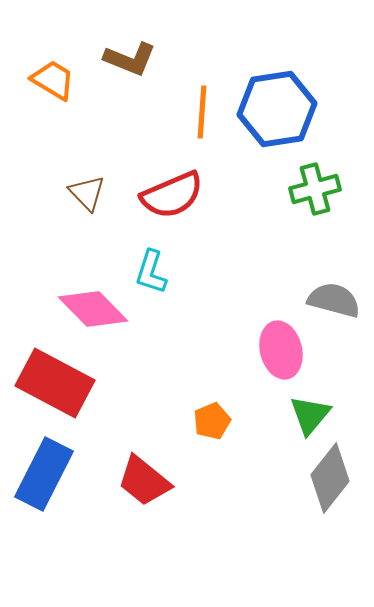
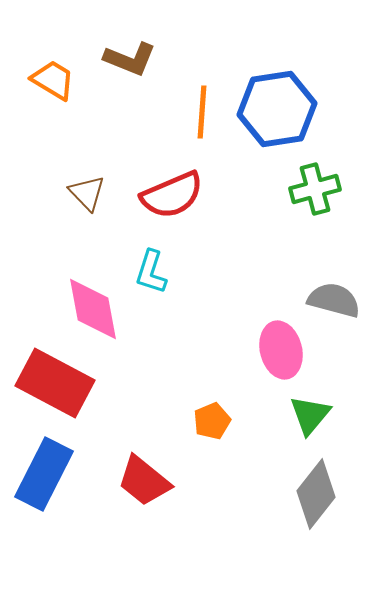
pink diamond: rotated 34 degrees clockwise
gray diamond: moved 14 px left, 16 px down
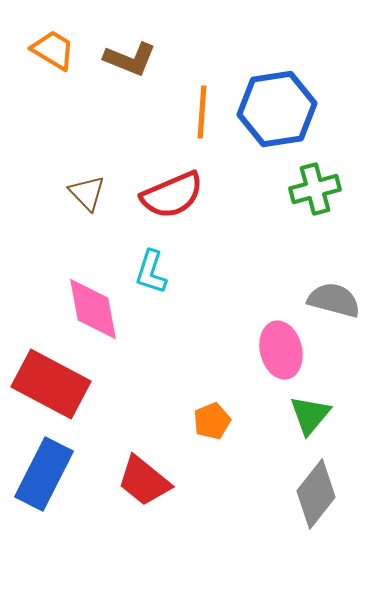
orange trapezoid: moved 30 px up
red rectangle: moved 4 px left, 1 px down
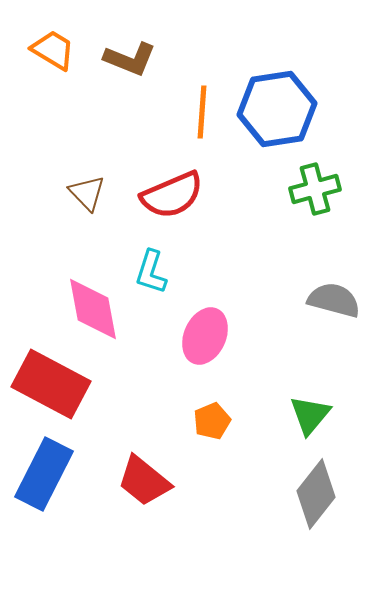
pink ellipse: moved 76 px left, 14 px up; rotated 38 degrees clockwise
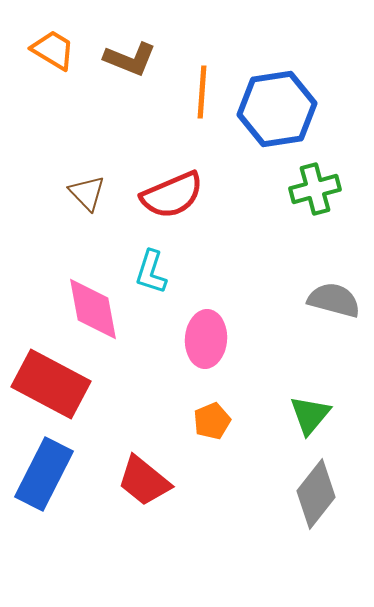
orange line: moved 20 px up
pink ellipse: moved 1 px right, 3 px down; rotated 20 degrees counterclockwise
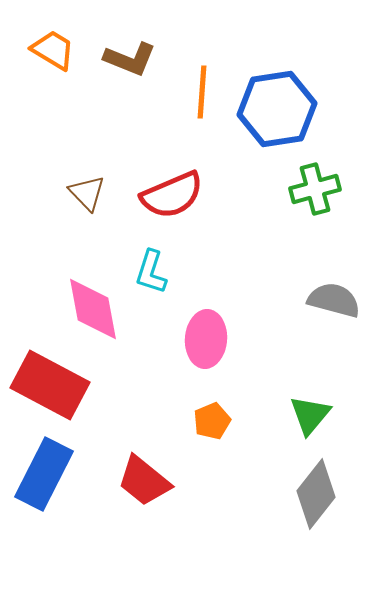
red rectangle: moved 1 px left, 1 px down
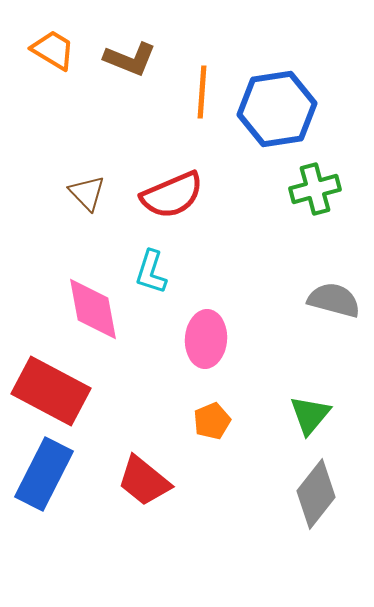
red rectangle: moved 1 px right, 6 px down
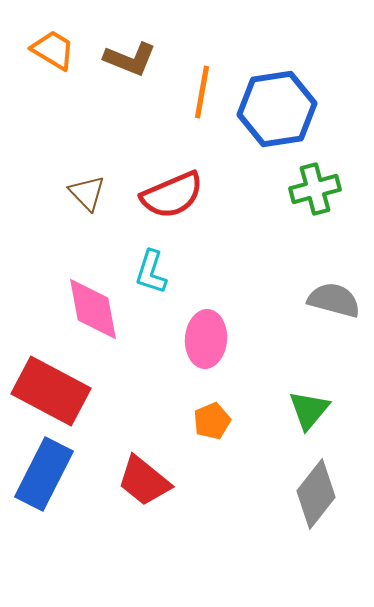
orange line: rotated 6 degrees clockwise
green triangle: moved 1 px left, 5 px up
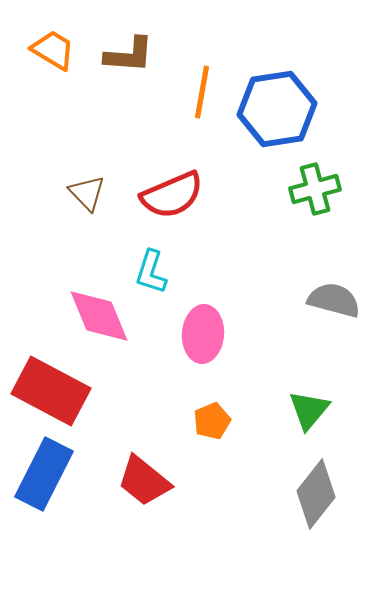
brown L-shape: moved 1 px left, 4 px up; rotated 18 degrees counterclockwise
pink diamond: moved 6 px right, 7 px down; rotated 12 degrees counterclockwise
pink ellipse: moved 3 px left, 5 px up
